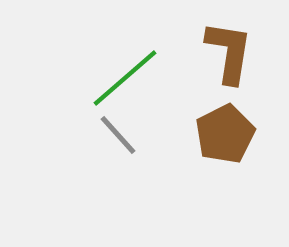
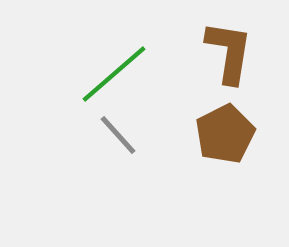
green line: moved 11 px left, 4 px up
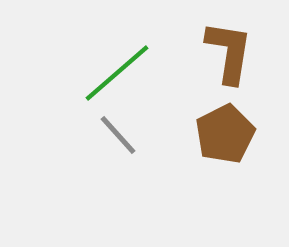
green line: moved 3 px right, 1 px up
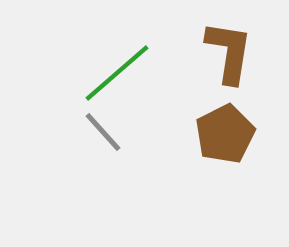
gray line: moved 15 px left, 3 px up
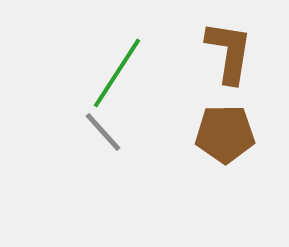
green line: rotated 16 degrees counterclockwise
brown pentagon: rotated 26 degrees clockwise
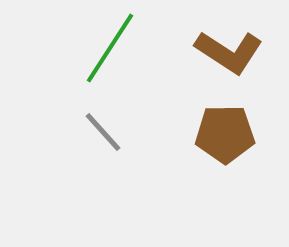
brown L-shape: rotated 114 degrees clockwise
green line: moved 7 px left, 25 px up
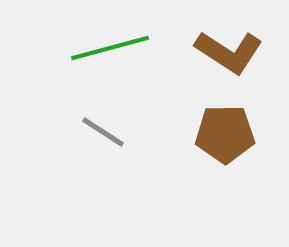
green line: rotated 42 degrees clockwise
gray line: rotated 15 degrees counterclockwise
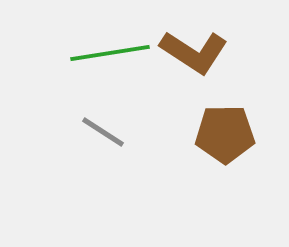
green line: moved 5 px down; rotated 6 degrees clockwise
brown L-shape: moved 35 px left
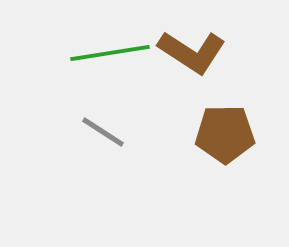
brown L-shape: moved 2 px left
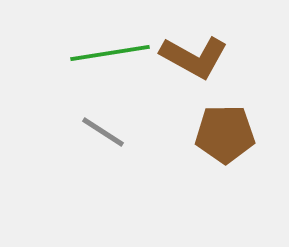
brown L-shape: moved 2 px right, 5 px down; rotated 4 degrees counterclockwise
